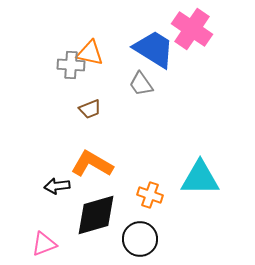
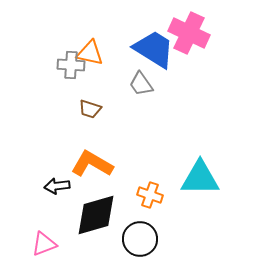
pink cross: moved 3 px left, 4 px down; rotated 9 degrees counterclockwise
brown trapezoid: rotated 40 degrees clockwise
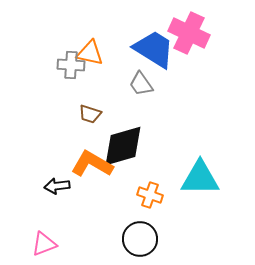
brown trapezoid: moved 5 px down
black diamond: moved 27 px right, 69 px up
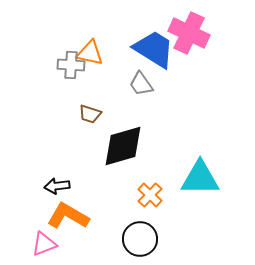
orange L-shape: moved 24 px left, 52 px down
orange cross: rotated 25 degrees clockwise
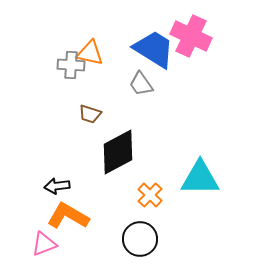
pink cross: moved 2 px right, 3 px down
black diamond: moved 5 px left, 6 px down; rotated 12 degrees counterclockwise
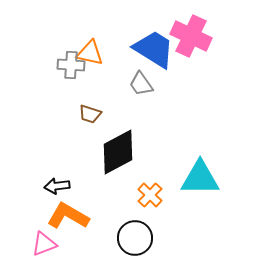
black circle: moved 5 px left, 1 px up
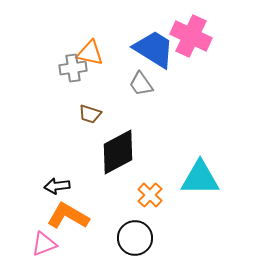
gray cross: moved 2 px right, 3 px down; rotated 12 degrees counterclockwise
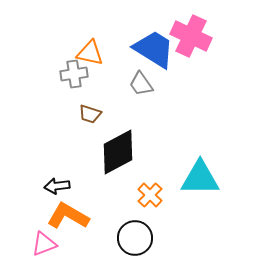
gray cross: moved 1 px right, 6 px down
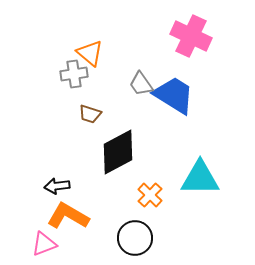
blue trapezoid: moved 20 px right, 46 px down
orange triangle: rotated 28 degrees clockwise
